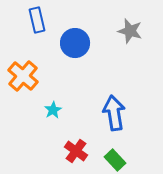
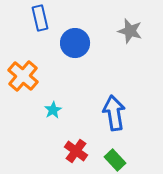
blue rectangle: moved 3 px right, 2 px up
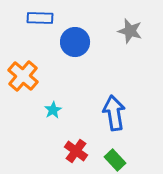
blue rectangle: rotated 75 degrees counterclockwise
blue circle: moved 1 px up
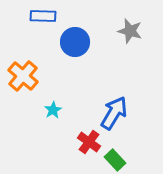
blue rectangle: moved 3 px right, 2 px up
blue arrow: rotated 40 degrees clockwise
red cross: moved 13 px right, 9 px up
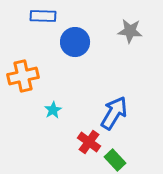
gray star: rotated 10 degrees counterclockwise
orange cross: rotated 36 degrees clockwise
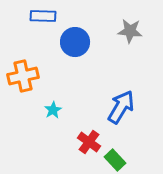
blue arrow: moved 7 px right, 6 px up
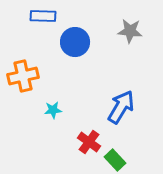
cyan star: rotated 24 degrees clockwise
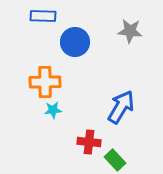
orange cross: moved 22 px right, 6 px down; rotated 12 degrees clockwise
red cross: rotated 30 degrees counterclockwise
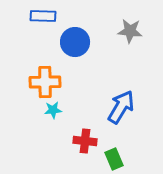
red cross: moved 4 px left, 1 px up
green rectangle: moved 1 px left, 1 px up; rotated 20 degrees clockwise
